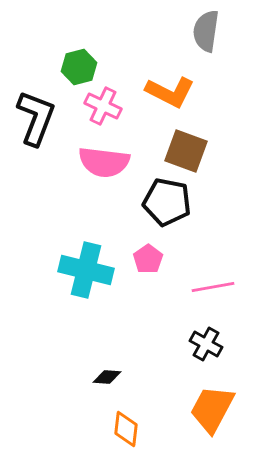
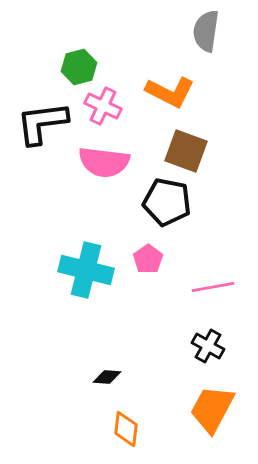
black L-shape: moved 6 px right, 5 px down; rotated 118 degrees counterclockwise
black cross: moved 2 px right, 2 px down
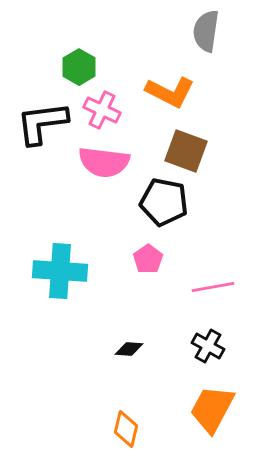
green hexagon: rotated 16 degrees counterclockwise
pink cross: moved 1 px left, 4 px down
black pentagon: moved 3 px left
cyan cross: moved 26 px left, 1 px down; rotated 10 degrees counterclockwise
black diamond: moved 22 px right, 28 px up
orange diamond: rotated 6 degrees clockwise
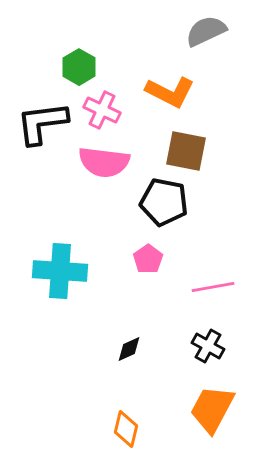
gray semicircle: rotated 57 degrees clockwise
brown square: rotated 9 degrees counterclockwise
black diamond: rotated 28 degrees counterclockwise
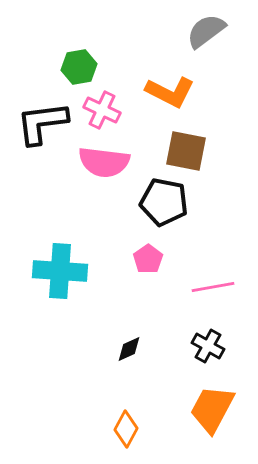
gray semicircle: rotated 12 degrees counterclockwise
green hexagon: rotated 20 degrees clockwise
orange diamond: rotated 15 degrees clockwise
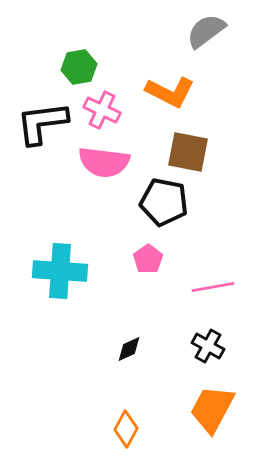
brown square: moved 2 px right, 1 px down
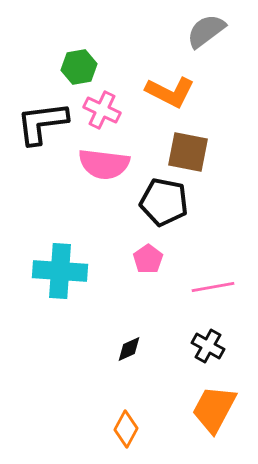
pink semicircle: moved 2 px down
orange trapezoid: moved 2 px right
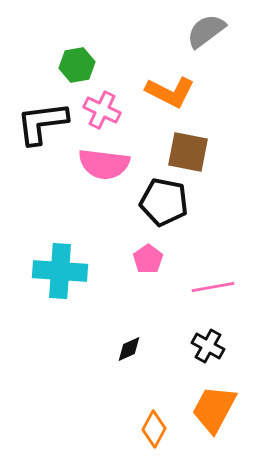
green hexagon: moved 2 px left, 2 px up
orange diamond: moved 28 px right
